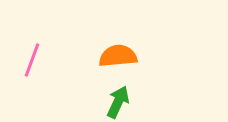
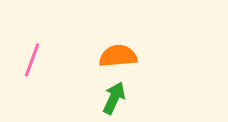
green arrow: moved 4 px left, 4 px up
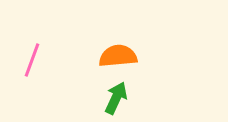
green arrow: moved 2 px right
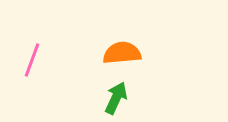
orange semicircle: moved 4 px right, 3 px up
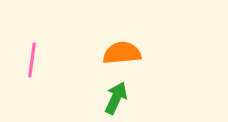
pink line: rotated 12 degrees counterclockwise
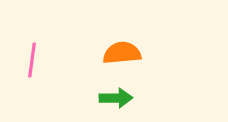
green arrow: rotated 64 degrees clockwise
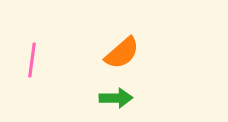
orange semicircle: rotated 144 degrees clockwise
